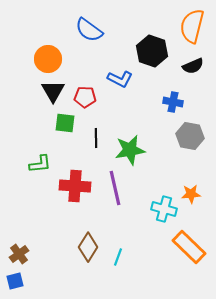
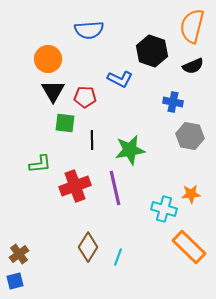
blue semicircle: rotated 40 degrees counterclockwise
black line: moved 4 px left, 2 px down
red cross: rotated 24 degrees counterclockwise
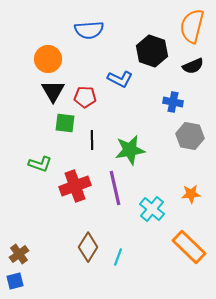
green L-shape: rotated 25 degrees clockwise
cyan cross: moved 12 px left; rotated 25 degrees clockwise
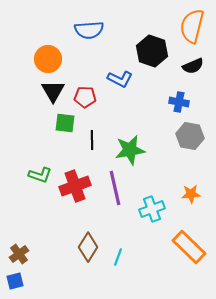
blue cross: moved 6 px right
green L-shape: moved 11 px down
cyan cross: rotated 30 degrees clockwise
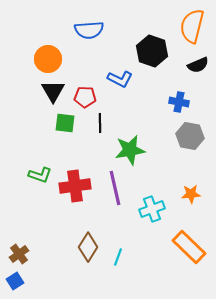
black semicircle: moved 5 px right, 1 px up
black line: moved 8 px right, 17 px up
red cross: rotated 12 degrees clockwise
blue square: rotated 18 degrees counterclockwise
